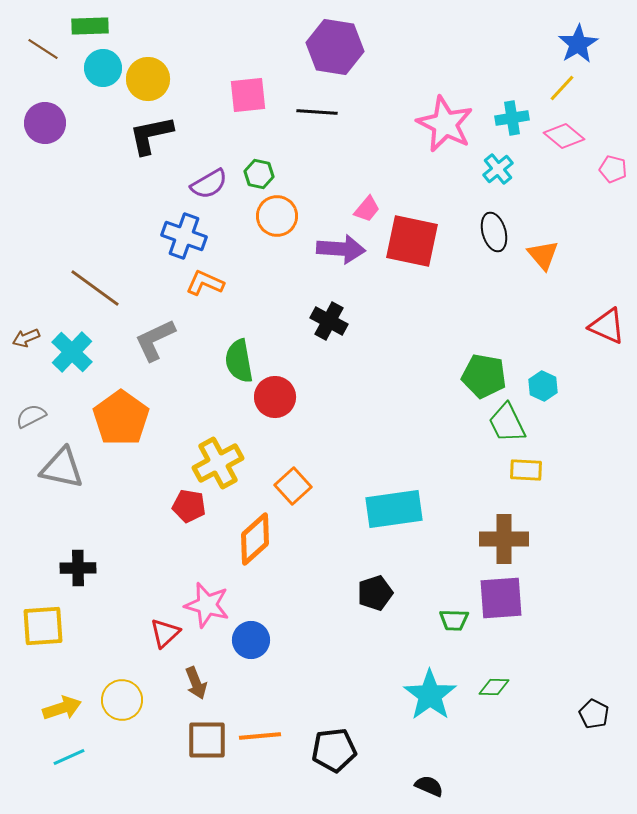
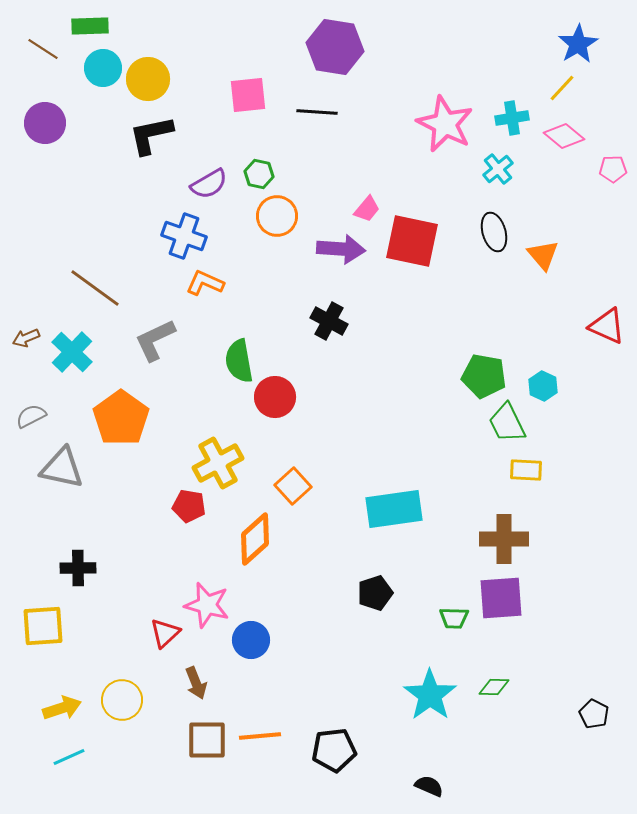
pink pentagon at (613, 169): rotated 16 degrees counterclockwise
green trapezoid at (454, 620): moved 2 px up
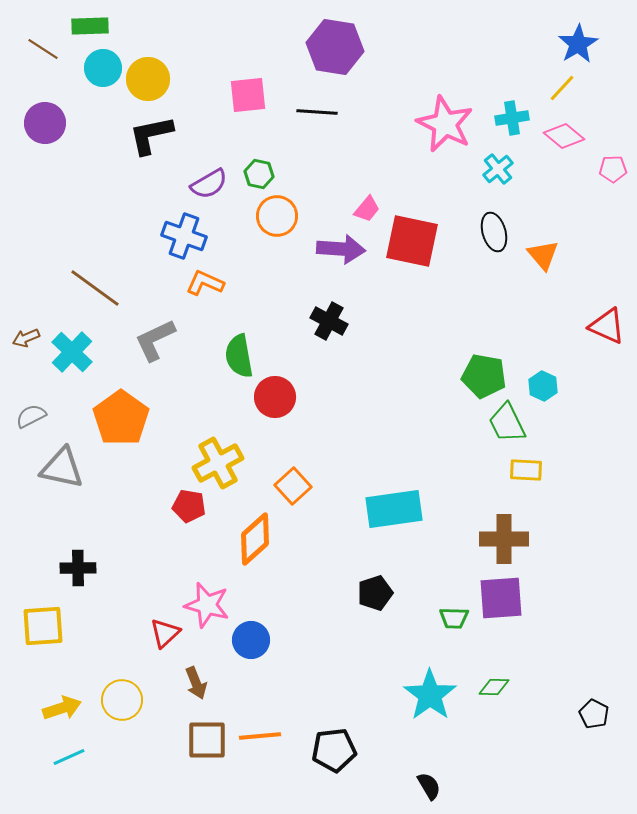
green semicircle at (239, 361): moved 5 px up
black semicircle at (429, 786): rotated 36 degrees clockwise
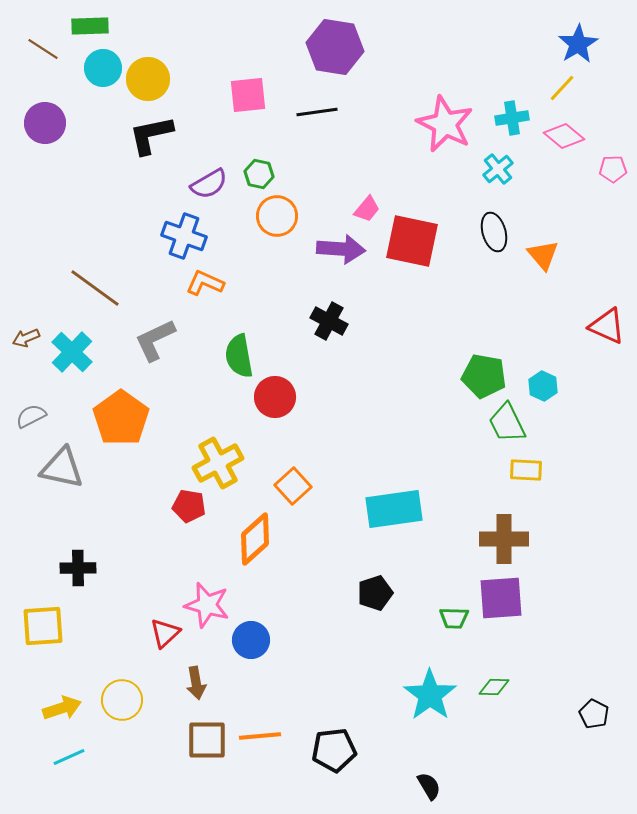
black line at (317, 112): rotated 12 degrees counterclockwise
brown arrow at (196, 683): rotated 12 degrees clockwise
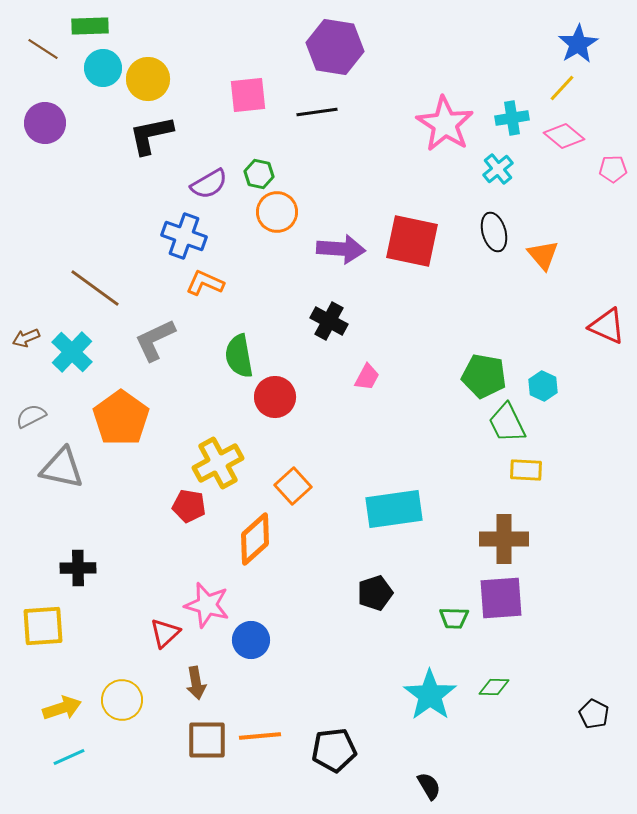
pink star at (445, 124): rotated 6 degrees clockwise
pink trapezoid at (367, 209): moved 168 px down; rotated 12 degrees counterclockwise
orange circle at (277, 216): moved 4 px up
